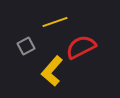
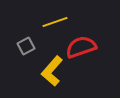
red semicircle: rotated 8 degrees clockwise
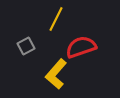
yellow line: moved 1 px right, 3 px up; rotated 45 degrees counterclockwise
yellow L-shape: moved 4 px right, 3 px down
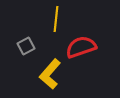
yellow line: rotated 20 degrees counterclockwise
yellow L-shape: moved 6 px left
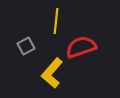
yellow line: moved 2 px down
yellow L-shape: moved 2 px right, 1 px up
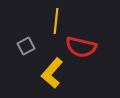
red semicircle: rotated 148 degrees counterclockwise
